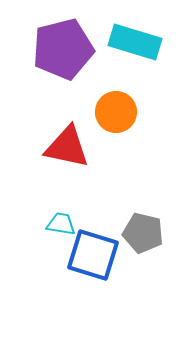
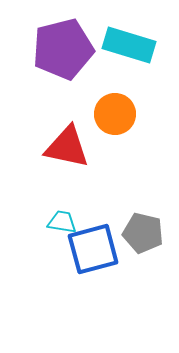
cyan rectangle: moved 6 px left, 3 px down
orange circle: moved 1 px left, 2 px down
cyan trapezoid: moved 1 px right, 2 px up
blue square: moved 6 px up; rotated 32 degrees counterclockwise
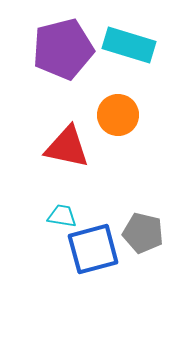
orange circle: moved 3 px right, 1 px down
cyan trapezoid: moved 6 px up
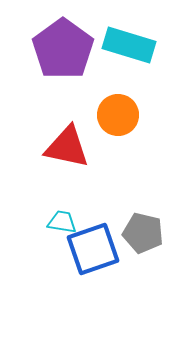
purple pentagon: rotated 22 degrees counterclockwise
cyan trapezoid: moved 6 px down
blue square: rotated 4 degrees counterclockwise
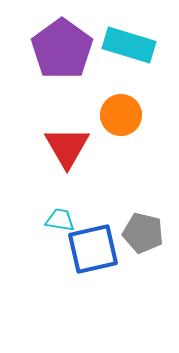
purple pentagon: moved 1 px left
orange circle: moved 3 px right
red triangle: rotated 48 degrees clockwise
cyan trapezoid: moved 2 px left, 2 px up
blue square: rotated 6 degrees clockwise
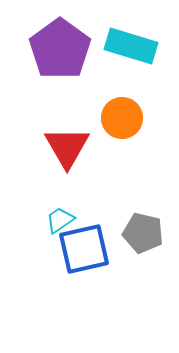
cyan rectangle: moved 2 px right, 1 px down
purple pentagon: moved 2 px left
orange circle: moved 1 px right, 3 px down
cyan trapezoid: rotated 44 degrees counterclockwise
blue square: moved 9 px left
